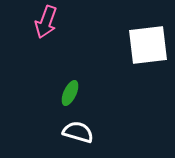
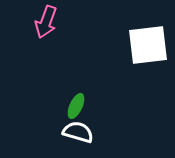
green ellipse: moved 6 px right, 13 px down
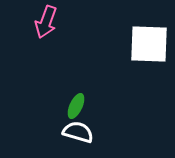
white square: moved 1 px right, 1 px up; rotated 9 degrees clockwise
